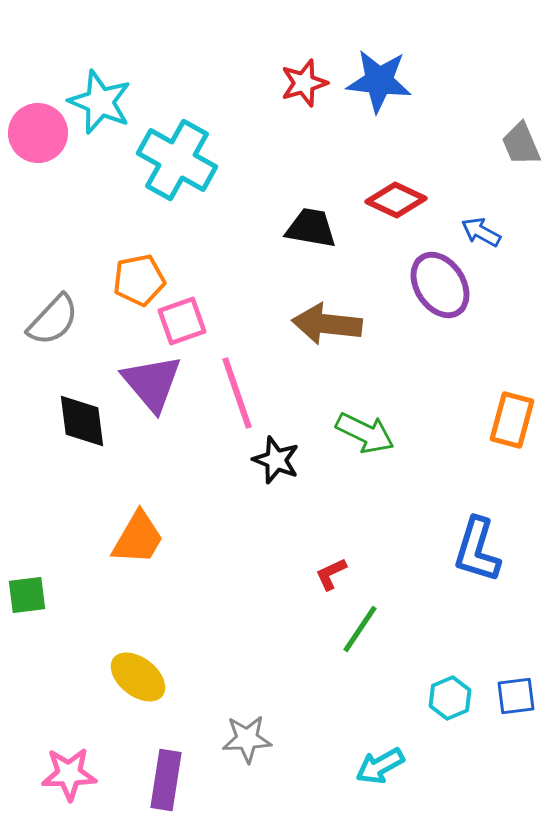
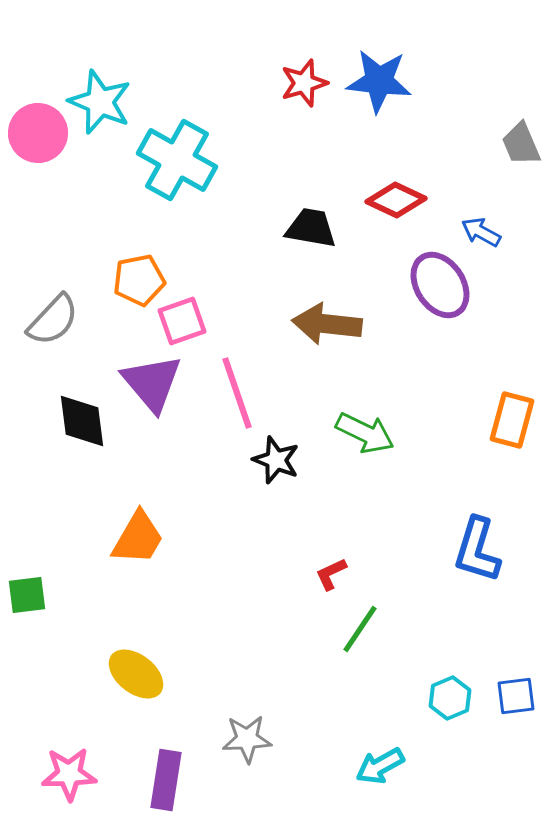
yellow ellipse: moved 2 px left, 3 px up
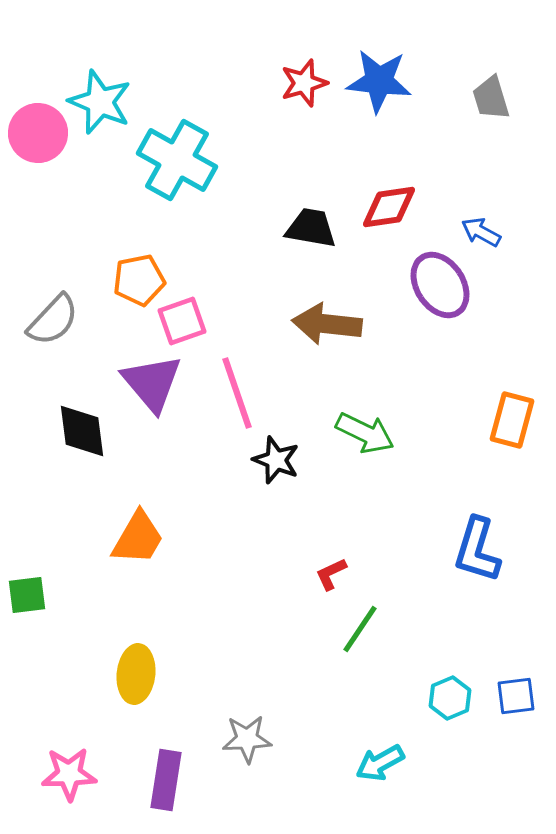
gray trapezoid: moved 30 px left, 46 px up; rotated 6 degrees clockwise
red diamond: moved 7 px left, 7 px down; rotated 34 degrees counterclockwise
black diamond: moved 10 px down
yellow ellipse: rotated 58 degrees clockwise
cyan arrow: moved 3 px up
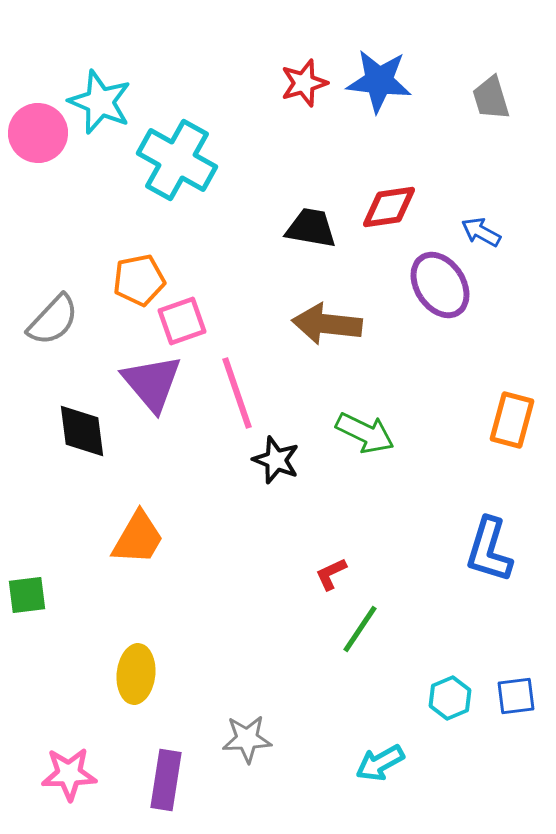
blue L-shape: moved 12 px right
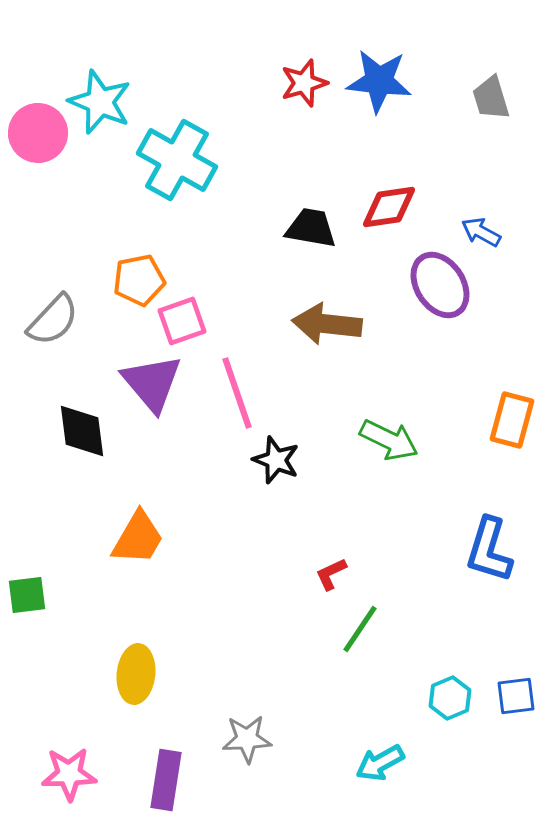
green arrow: moved 24 px right, 7 px down
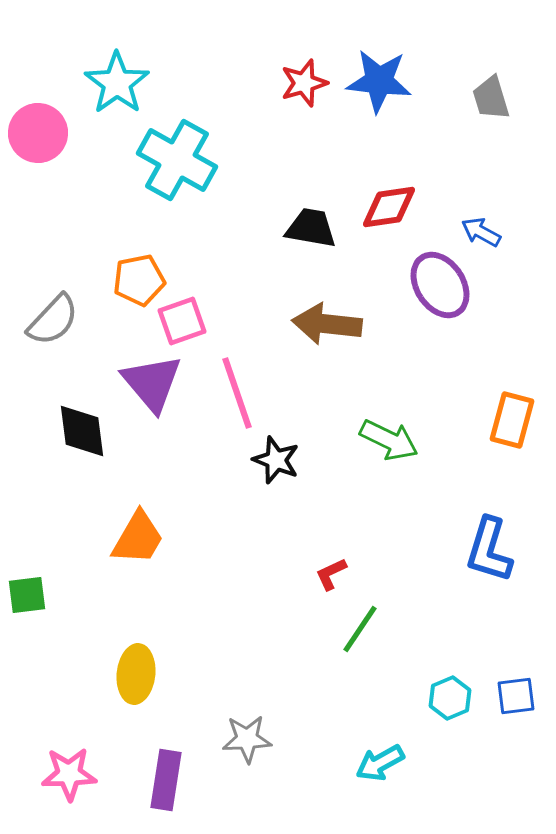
cyan star: moved 17 px right, 19 px up; rotated 14 degrees clockwise
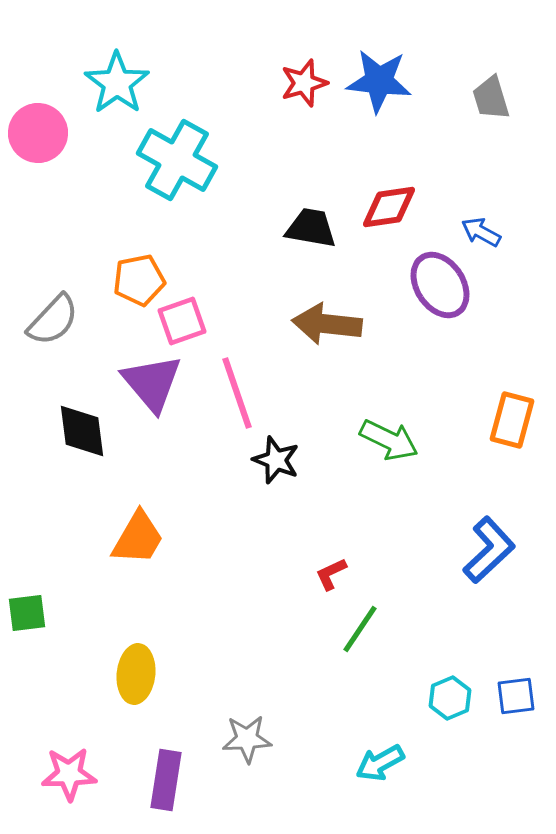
blue L-shape: rotated 150 degrees counterclockwise
green square: moved 18 px down
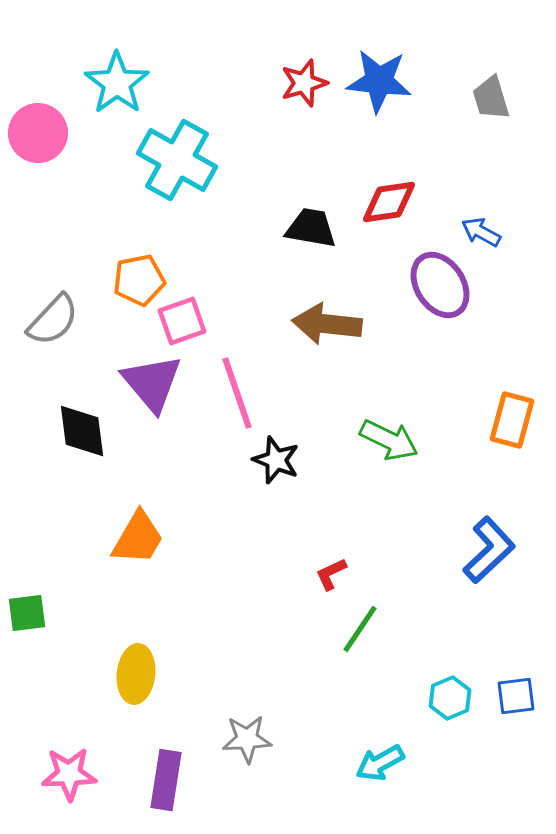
red diamond: moved 5 px up
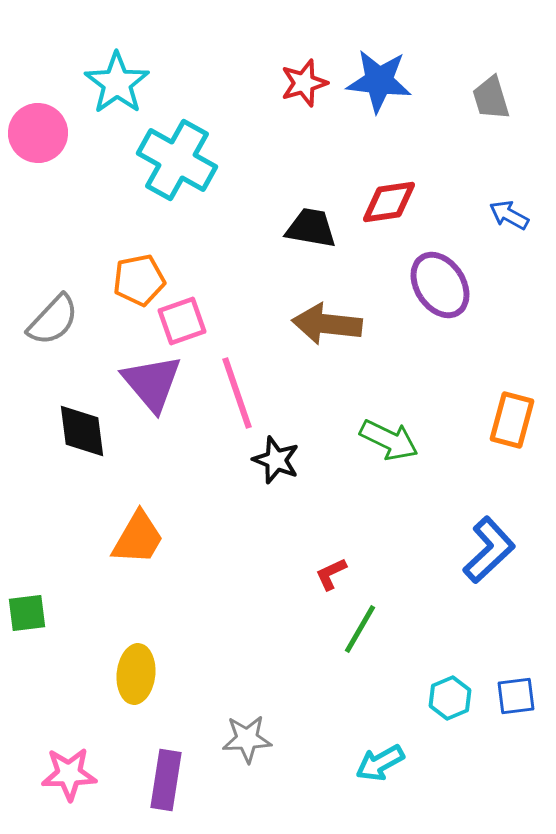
blue arrow: moved 28 px right, 17 px up
green line: rotated 4 degrees counterclockwise
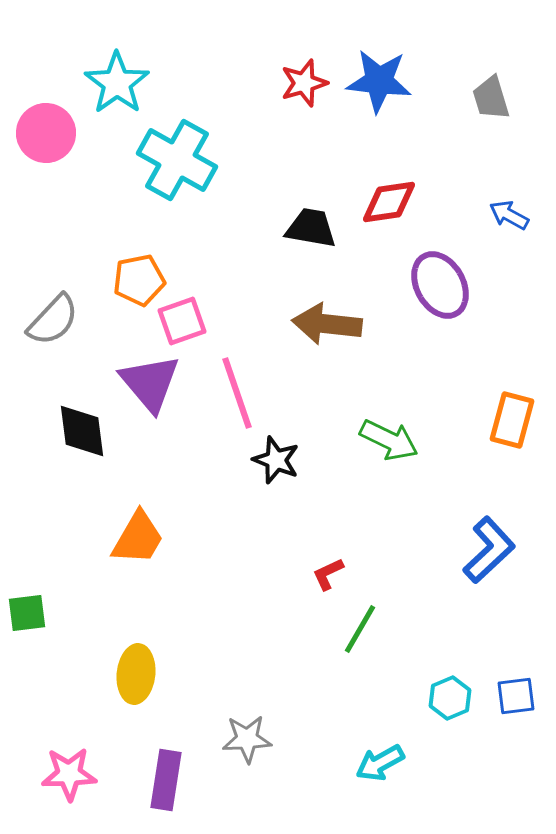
pink circle: moved 8 px right
purple ellipse: rotated 4 degrees clockwise
purple triangle: moved 2 px left
red L-shape: moved 3 px left
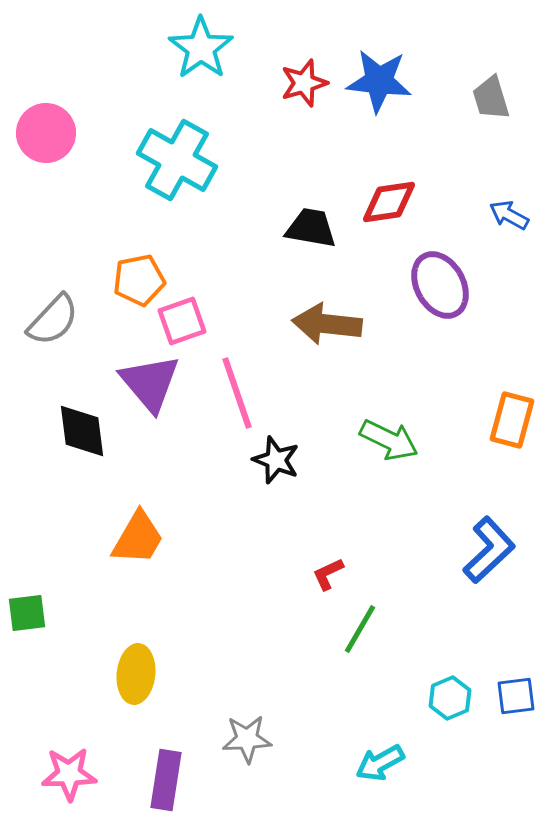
cyan star: moved 84 px right, 35 px up
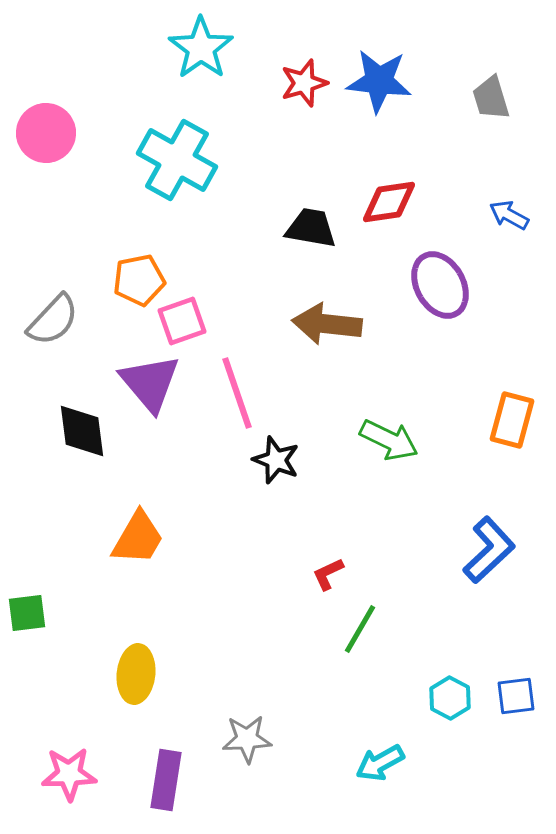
cyan hexagon: rotated 9 degrees counterclockwise
